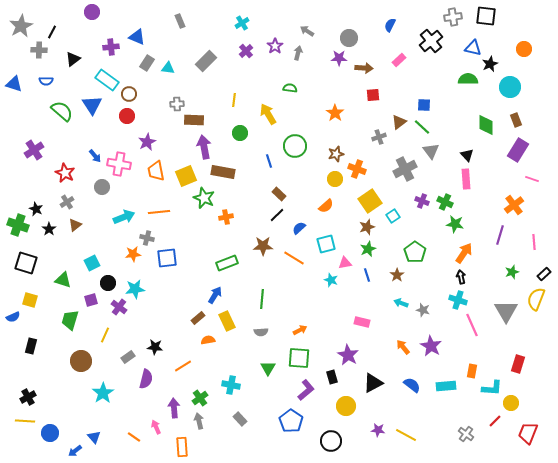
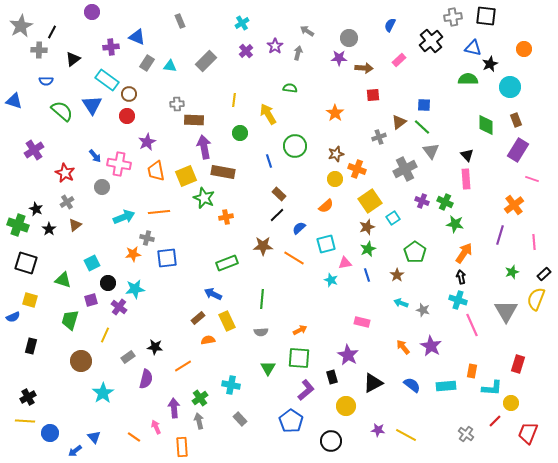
cyan triangle at (168, 68): moved 2 px right, 2 px up
blue triangle at (14, 84): moved 17 px down
cyan square at (393, 216): moved 2 px down
blue arrow at (215, 295): moved 2 px left, 1 px up; rotated 96 degrees counterclockwise
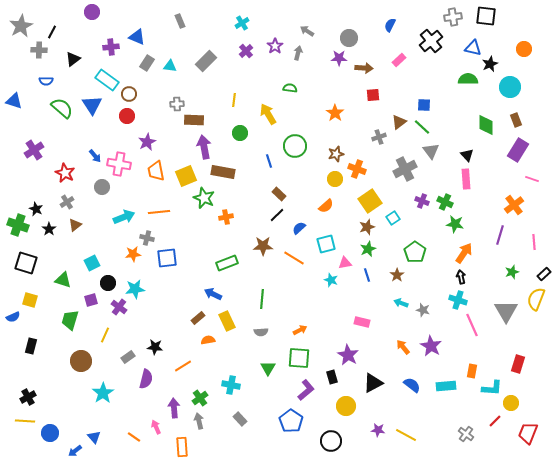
green semicircle at (62, 111): moved 3 px up
